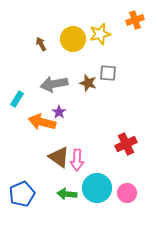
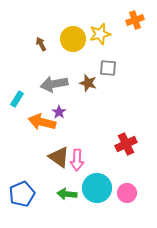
gray square: moved 5 px up
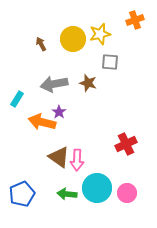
gray square: moved 2 px right, 6 px up
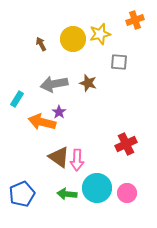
gray square: moved 9 px right
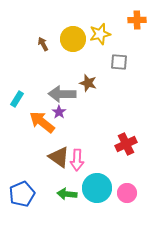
orange cross: moved 2 px right; rotated 18 degrees clockwise
brown arrow: moved 2 px right
gray arrow: moved 8 px right, 10 px down; rotated 12 degrees clockwise
orange arrow: rotated 24 degrees clockwise
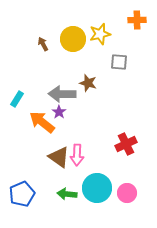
pink arrow: moved 5 px up
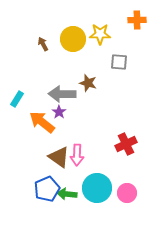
yellow star: rotated 15 degrees clockwise
blue pentagon: moved 25 px right, 5 px up
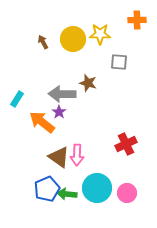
brown arrow: moved 2 px up
